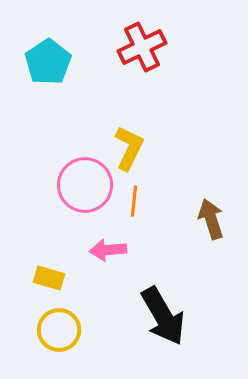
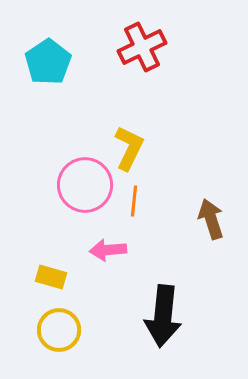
yellow rectangle: moved 2 px right, 1 px up
black arrow: rotated 36 degrees clockwise
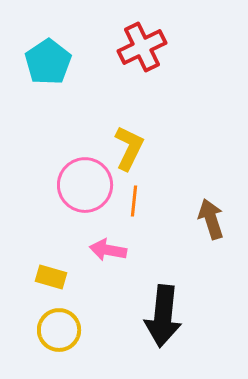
pink arrow: rotated 15 degrees clockwise
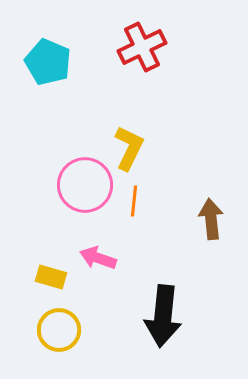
cyan pentagon: rotated 15 degrees counterclockwise
brown arrow: rotated 12 degrees clockwise
pink arrow: moved 10 px left, 8 px down; rotated 9 degrees clockwise
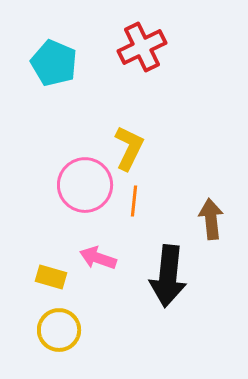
cyan pentagon: moved 6 px right, 1 px down
black arrow: moved 5 px right, 40 px up
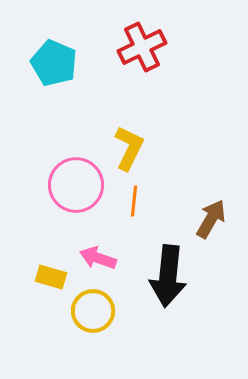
pink circle: moved 9 px left
brown arrow: rotated 36 degrees clockwise
yellow circle: moved 34 px right, 19 px up
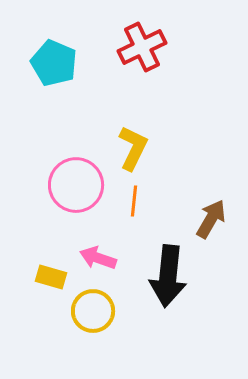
yellow L-shape: moved 4 px right
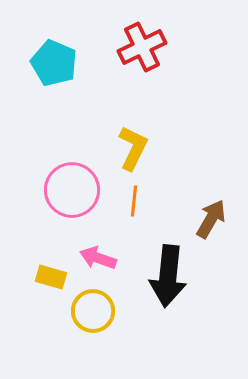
pink circle: moved 4 px left, 5 px down
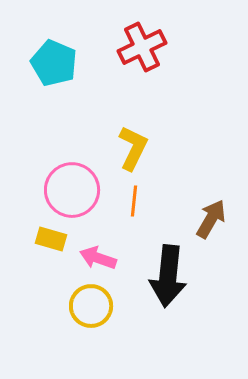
yellow rectangle: moved 38 px up
yellow circle: moved 2 px left, 5 px up
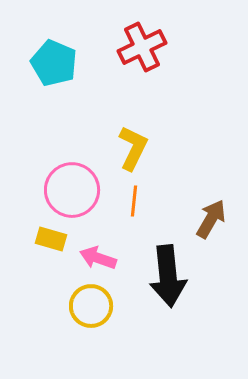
black arrow: rotated 12 degrees counterclockwise
